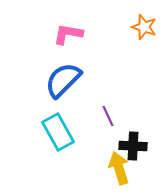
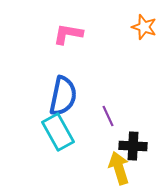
blue semicircle: moved 16 px down; rotated 147 degrees clockwise
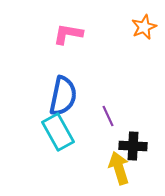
orange star: rotated 30 degrees clockwise
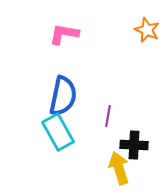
orange star: moved 3 px right, 3 px down; rotated 25 degrees counterclockwise
pink L-shape: moved 4 px left
purple line: rotated 35 degrees clockwise
black cross: moved 1 px right, 1 px up
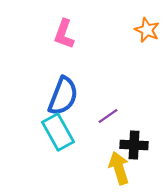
pink L-shape: rotated 80 degrees counterclockwise
blue semicircle: rotated 9 degrees clockwise
purple line: rotated 45 degrees clockwise
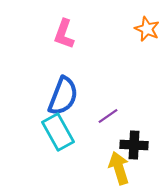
orange star: moved 1 px up
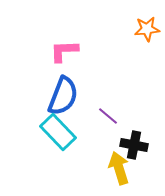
orange star: rotated 30 degrees counterclockwise
pink L-shape: moved 17 px down; rotated 68 degrees clockwise
purple line: rotated 75 degrees clockwise
cyan rectangle: rotated 15 degrees counterclockwise
black cross: rotated 8 degrees clockwise
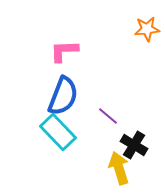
black cross: rotated 20 degrees clockwise
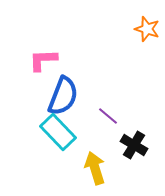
orange star: rotated 25 degrees clockwise
pink L-shape: moved 21 px left, 9 px down
yellow arrow: moved 24 px left
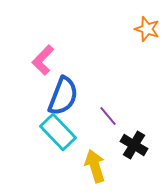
pink L-shape: rotated 44 degrees counterclockwise
purple line: rotated 10 degrees clockwise
yellow arrow: moved 2 px up
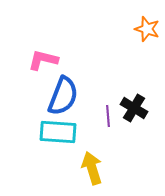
pink L-shape: rotated 60 degrees clockwise
purple line: rotated 35 degrees clockwise
cyan rectangle: rotated 42 degrees counterclockwise
black cross: moved 37 px up
yellow arrow: moved 3 px left, 2 px down
